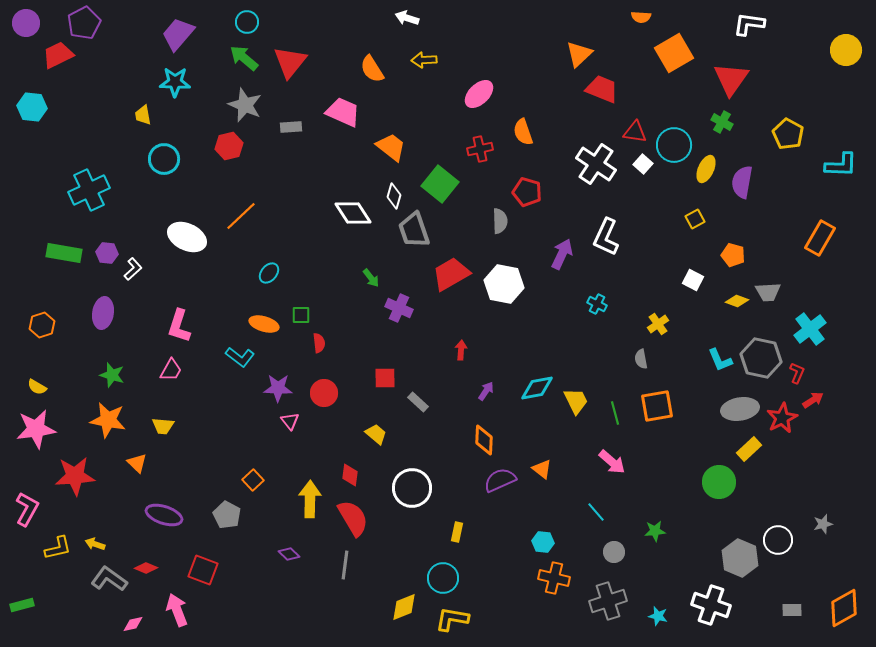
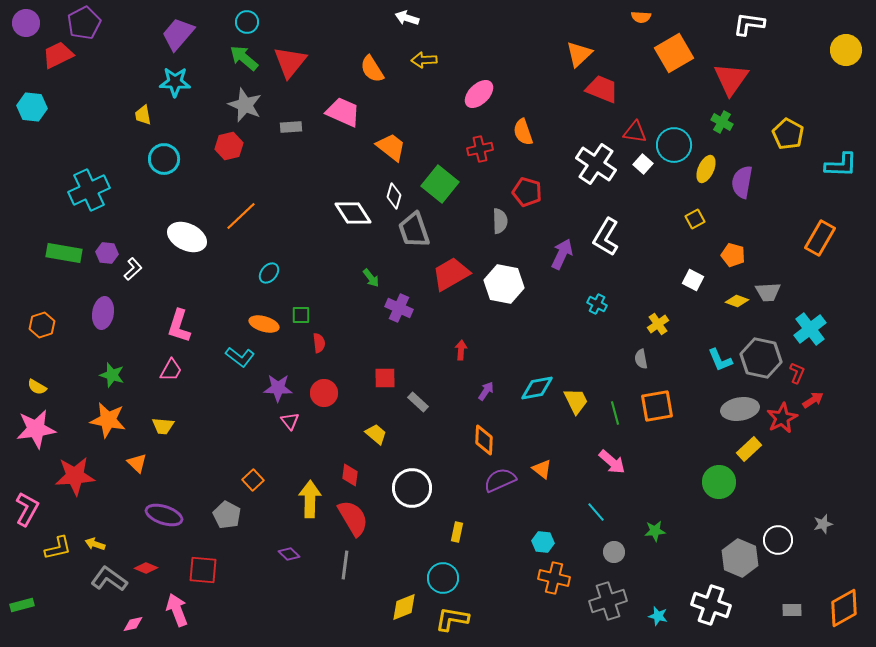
white L-shape at (606, 237): rotated 6 degrees clockwise
red square at (203, 570): rotated 16 degrees counterclockwise
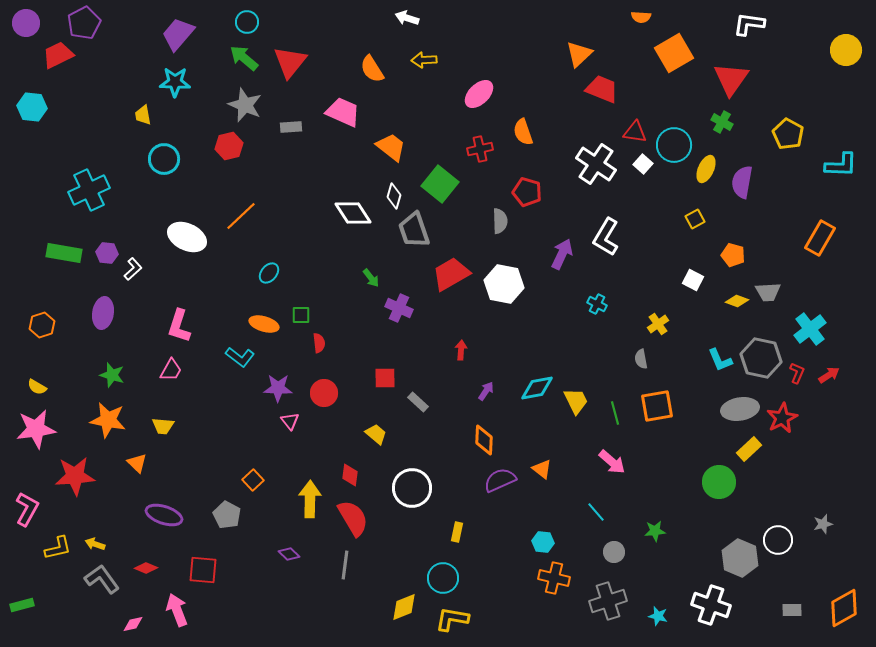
red arrow at (813, 400): moved 16 px right, 25 px up
gray L-shape at (109, 579): moved 7 px left; rotated 18 degrees clockwise
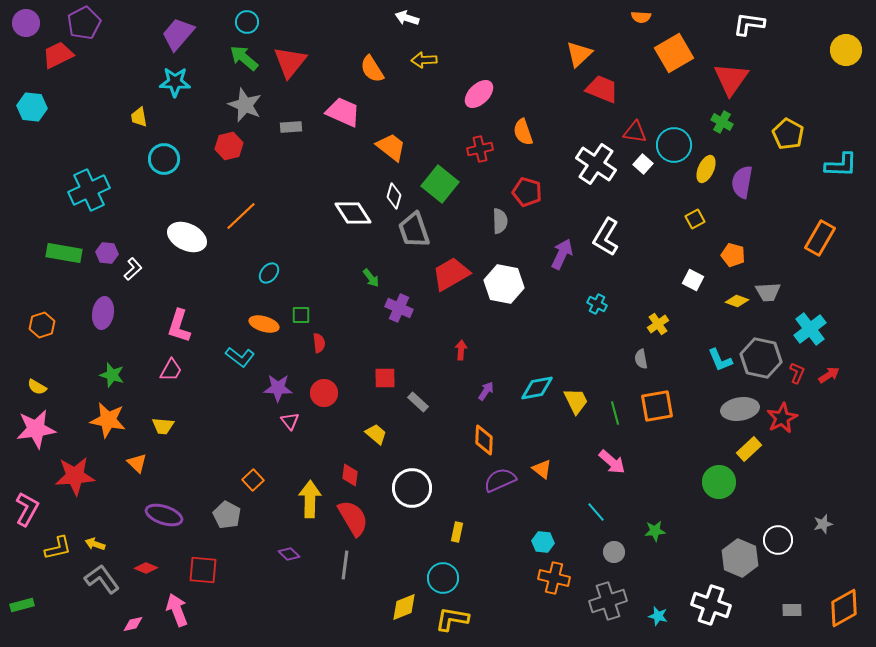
yellow trapezoid at (143, 115): moved 4 px left, 2 px down
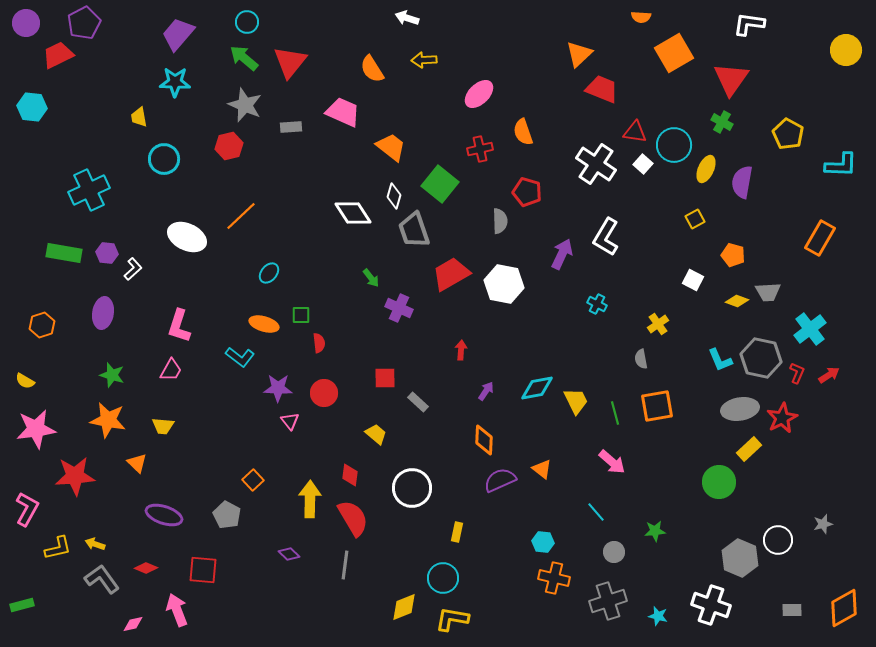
yellow semicircle at (37, 387): moved 12 px left, 6 px up
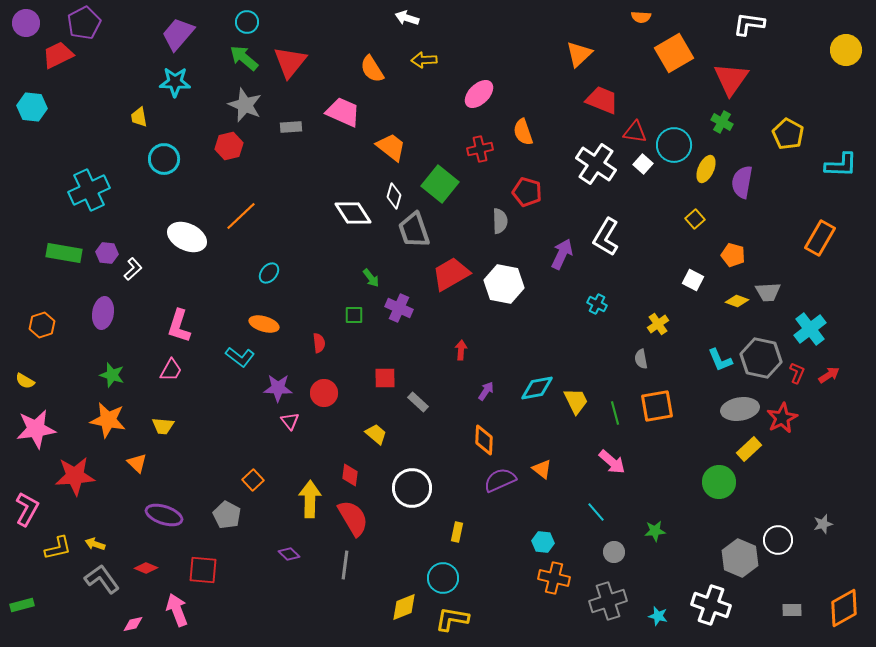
red trapezoid at (602, 89): moved 11 px down
yellow square at (695, 219): rotated 12 degrees counterclockwise
green square at (301, 315): moved 53 px right
